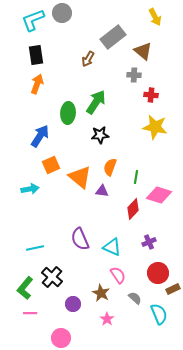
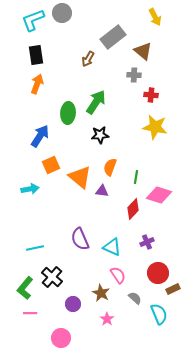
purple cross: moved 2 px left
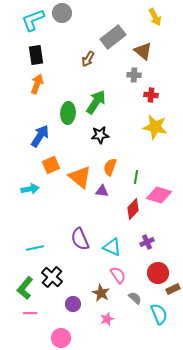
pink star: rotated 16 degrees clockwise
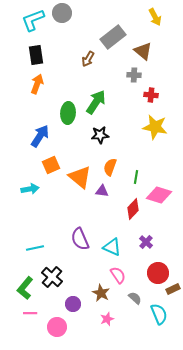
purple cross: moved 1 px left; rotated 24 degrees counterclockwise
pink circle: moved 4 px left, 11 px up
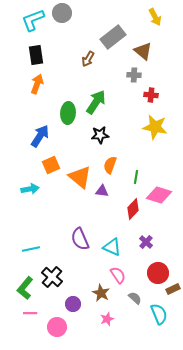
orange semicircle: moved 2 px up
cyan line: moved 4 px left, 1 px down
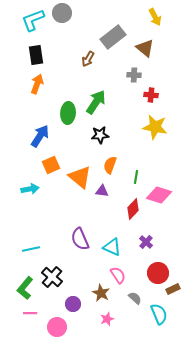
brown triangle: moved 2 px right, 3 px up
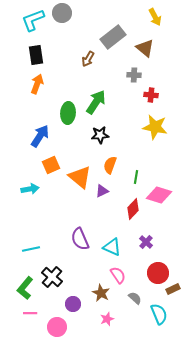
purple triangle: rotated 32 degrees counterclockwise
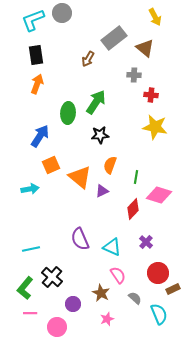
gray rectangle: moved 1 px right, 1 px down
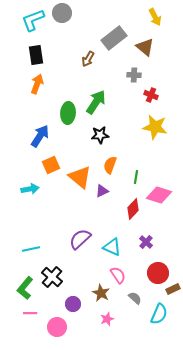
brown triangle: moved 1 px up
red cross: rotated 16 degrees clockwise
purple semicircle: rotated 70 degrees clockwise
cyan semicircle: rotated 45 degrees clockwise
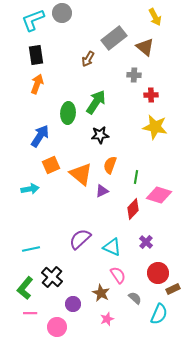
red cross: rotated 24 degrees counterclockwise
orange triangle: moved 1 px right, 3 px up
